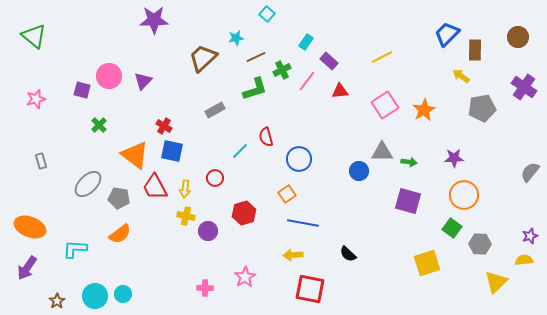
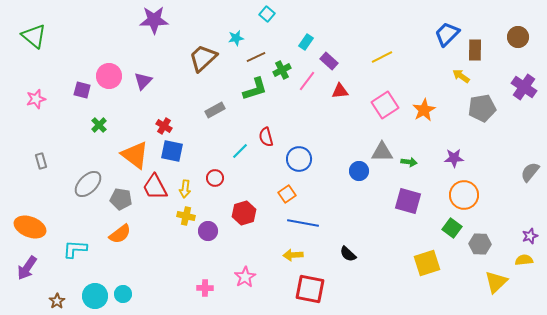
gray pentagon at (119, 198): moved 2 px right, 1 px down
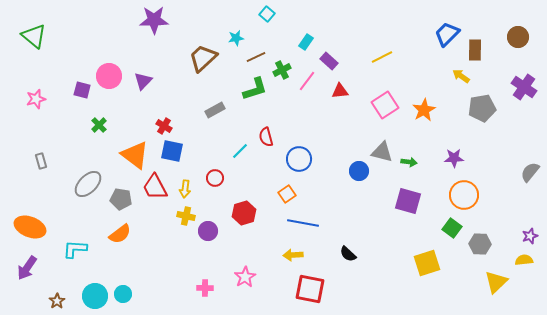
gray triangle at (382, 152): rotated 15 degrees clockwise
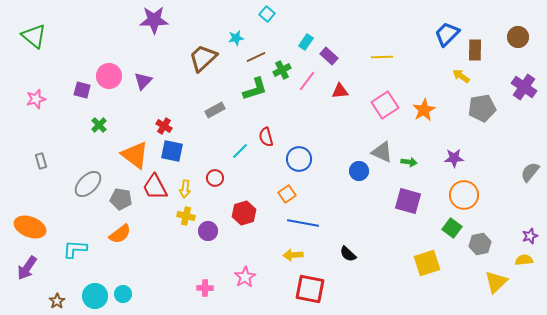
yellow line at (382, 57): rotated 25 degrees clockwise
purple rectangle at (329, 61): moved 5 px up
gray triangle at (382, 152): rotated 10 degrees clockwise
gray hexagon at (480, 244): rotated 15 degrees counterclockwise
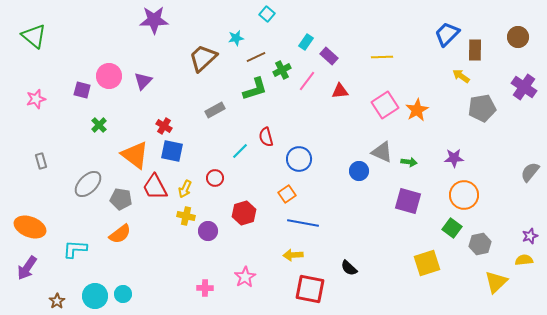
orange star at (424, 110): moved 7 px left
yellow arrow at (185, 189): rotated 18 degrees clockwise
black semicircle at (348, 254): moved 1 px right, 14 px down
